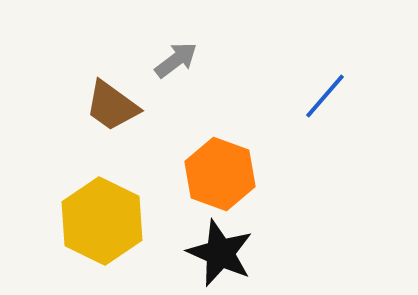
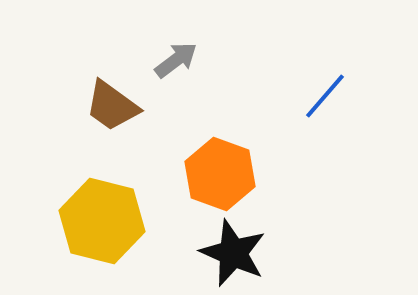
yellow hexagon: rotated 12 degrees counterclockwise
black star: moved 13 px right
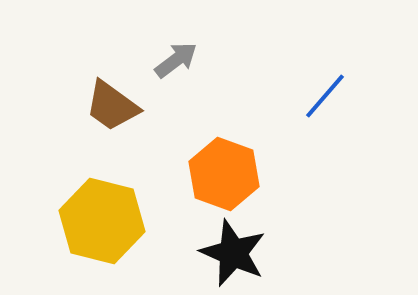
orange hexagon: moved 4 px right
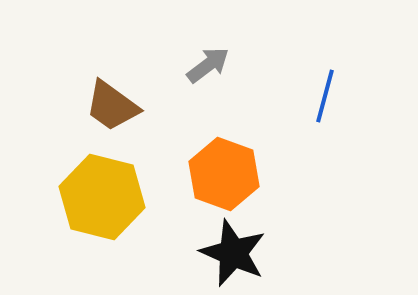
gray arrow: moved 32 px right, 5 px down
blue line: rotated 26 degrees counterclockwise
yellow hexagon: moved 24 px up
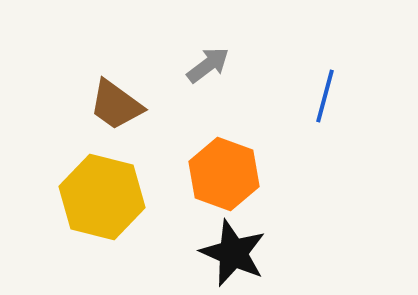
brown trapezoid: moved 4 px right, 1 px up
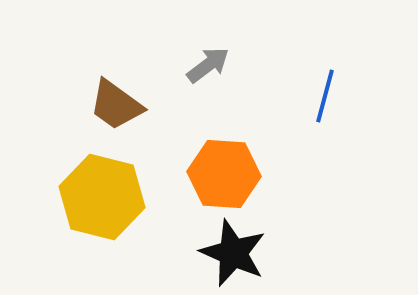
orange hexagon: rotated 16 degrees counterclockwise
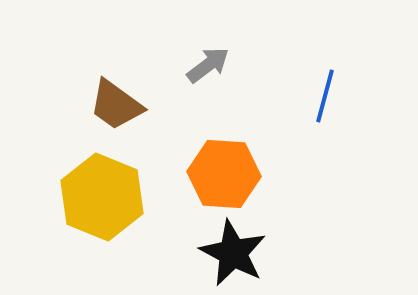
yellow hexagon: rotated 8 degrees clockwise
black star: rotated 4 degrees clockwise
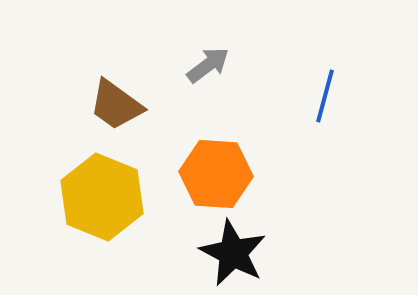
orange hexagon: moved 8 px left
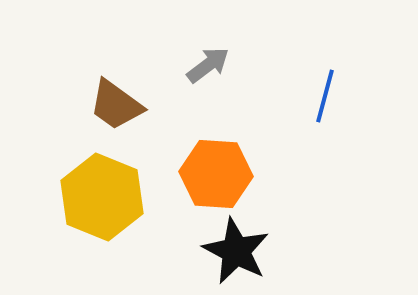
black star: moved 3 px right, 2 px up
